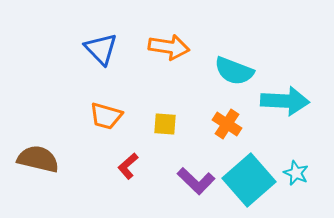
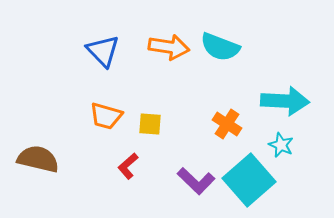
blue triangle: moved 2 px right, 2 px down
cyan semicircle: moved 14 px left, 24 px up
yellow square: moved 15 px left
cyan star: moved 15 px left, 28 px up
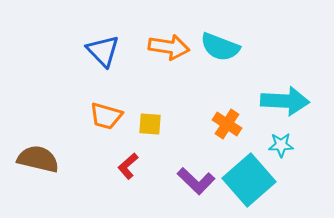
cyan star: rotated 25 degrees counterclockwise
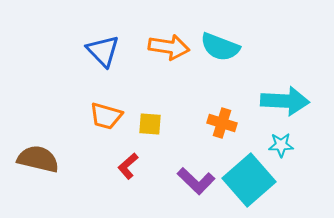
orange cross: moved 5 px left, 1 px up; rotated 16 degrees counterclockwise
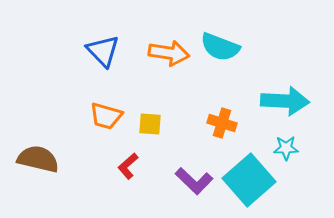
orange arrow: moved 6 px down
cyan star: moved 5 px right, 3 px down
purple L-shape: moved 2 px left
